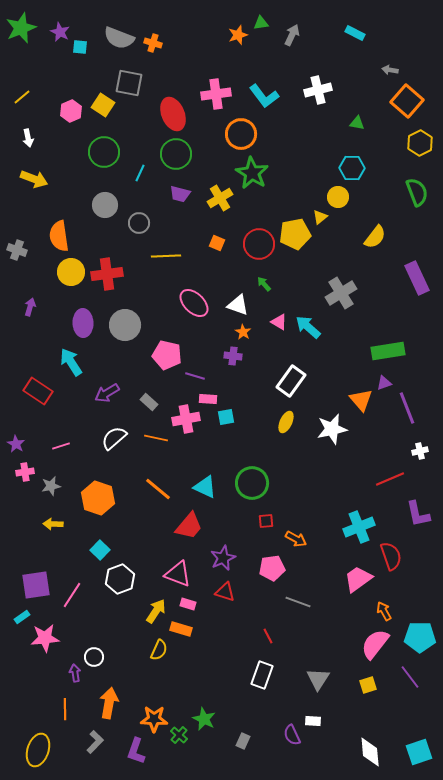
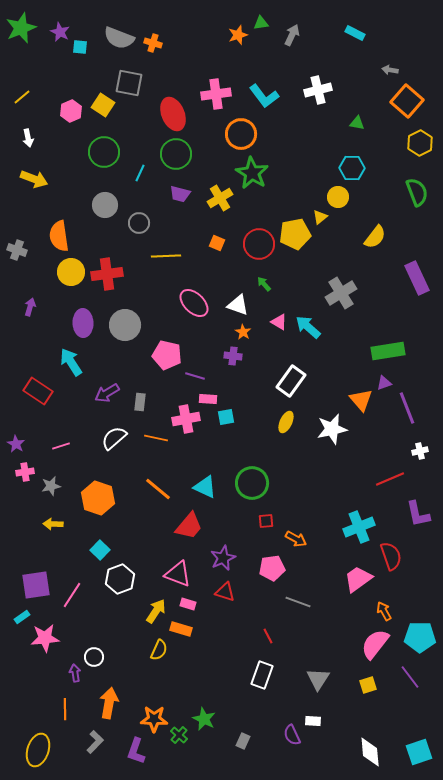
gray rectangle at (149, 402): moved 9 px left; rotated 54 degrees clockwise
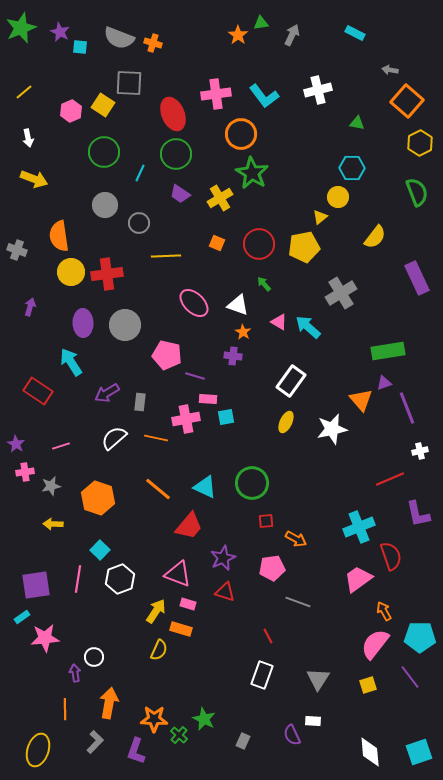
orange star at (238, 35): rotated 18 degrees counterclockwise
gray square at (129, 83): rotated 8 degrees counterclockwise
yellow line at (22, 97): moved 2 px right, 5 px up
purple trapezoid at (180, 194): rotated 20 degrees clockwise
yellow pentagon at (295, 234): moved 9 px right, 13 px down
pink line at (72, 595): moved 6 px right, 16 px up; rotated 24 degrees counterclockwise
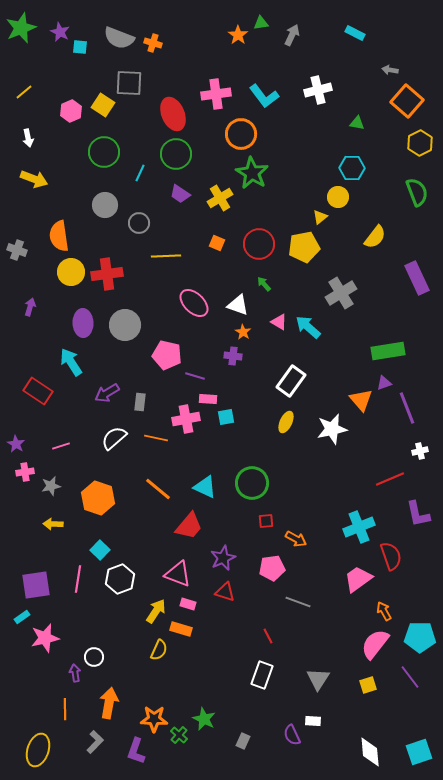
pink star at (45, 638): rotated 8 degrees counterclockwise
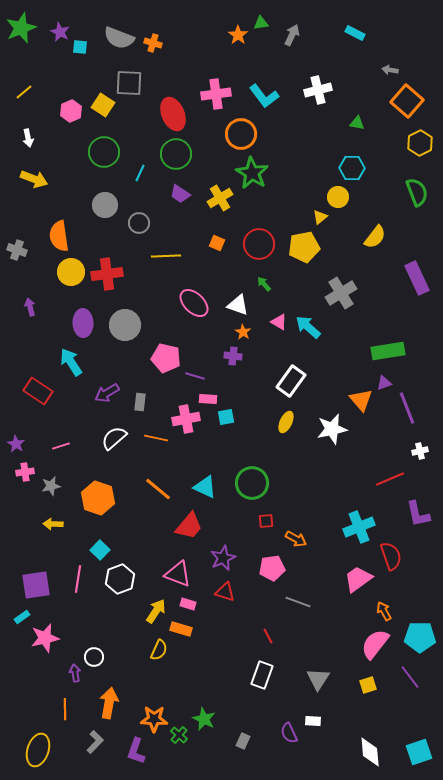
purple arrow at (30, 307): rotated 30 degrees counterclockwise
pink pentagon at (167, 355): moved 1 px left, 3 px down
purple semicircle at (292, 735): moved 3 px left, 2 px up
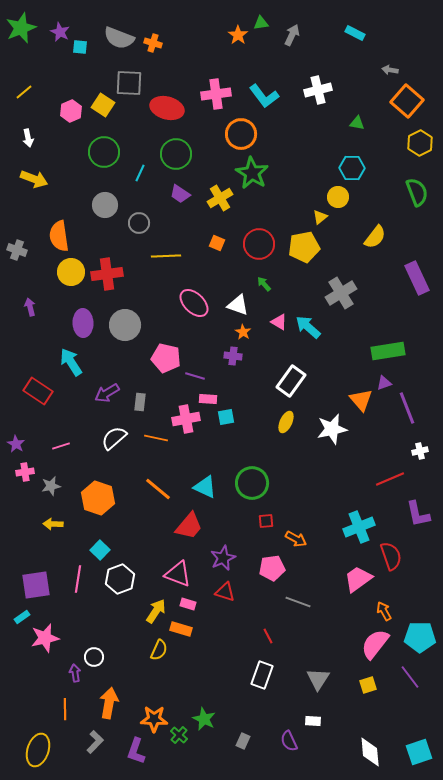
red ellipse at (173, 114): moved 6 px left, 6 px up; rotated 52 degrees counterclockwise
purple semicircle at (289, 733): moved 8 px down
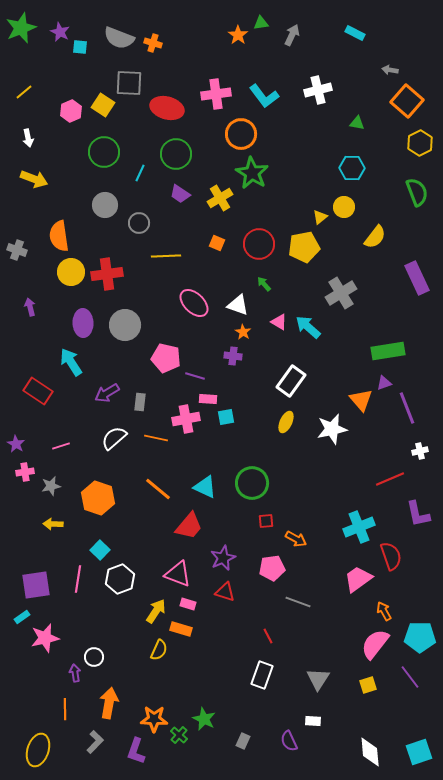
yellow circle at (338, 197): moved 6 px right, 10 px down
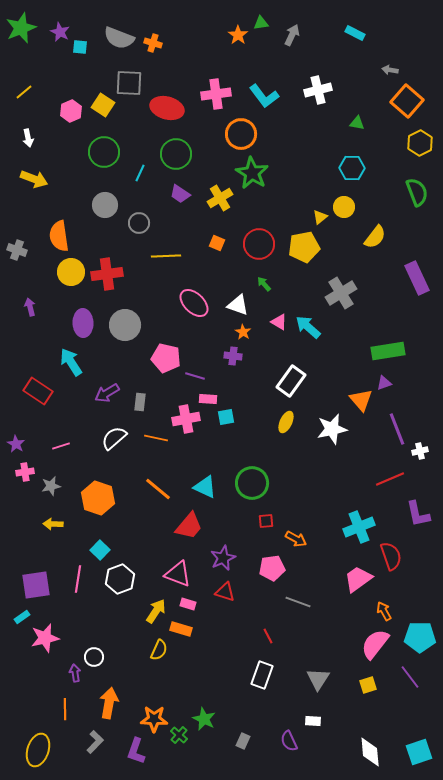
purple line at (407, 408): moved 10 px left, 21 px down
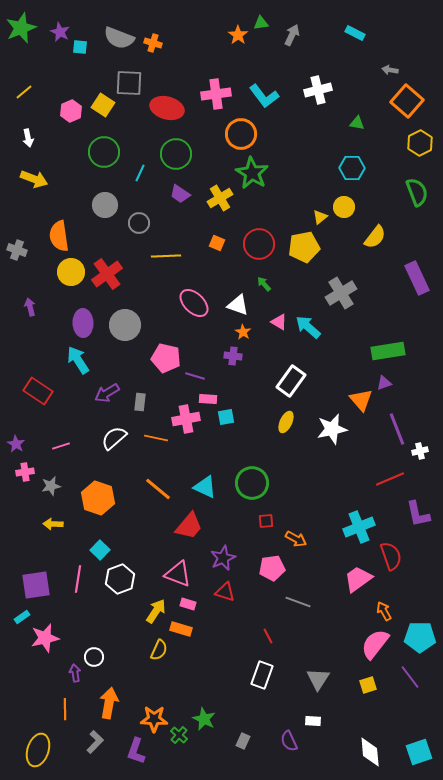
red cross at (107, 274): rotated 28 degrees counterclockwise
cyan arrow at (71, 362): moved 7 px right, 2 px up
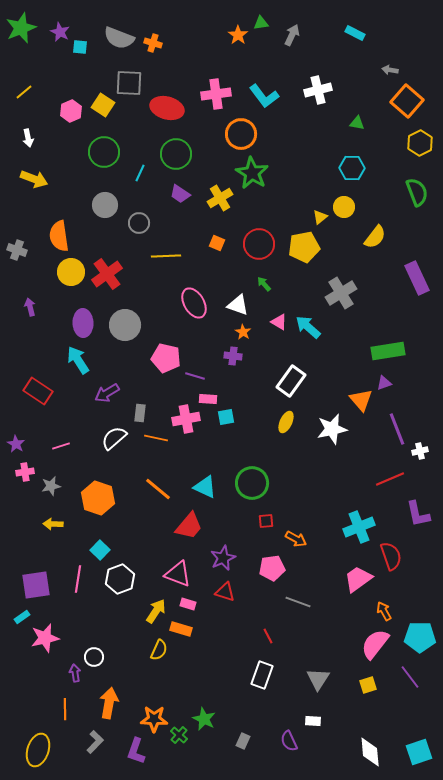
pink ellipse at (194, 303): rotated 16 degrees clockwise
gray rectangle at (140, 402): moved 11 px down
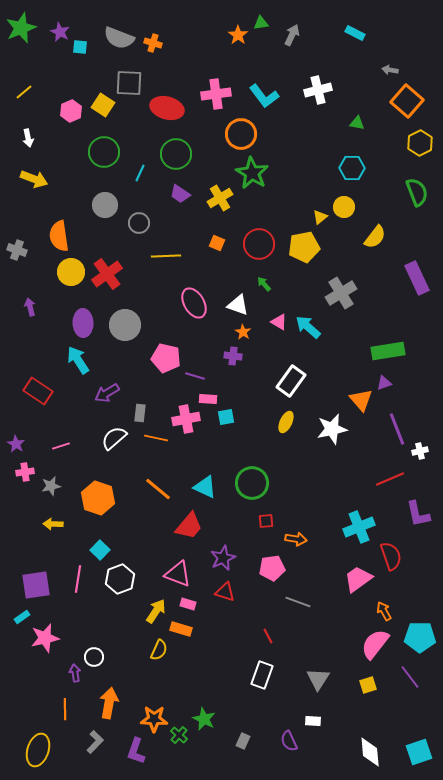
orange arrow at (296, 539): rotated 20 degrees counterclockwise
